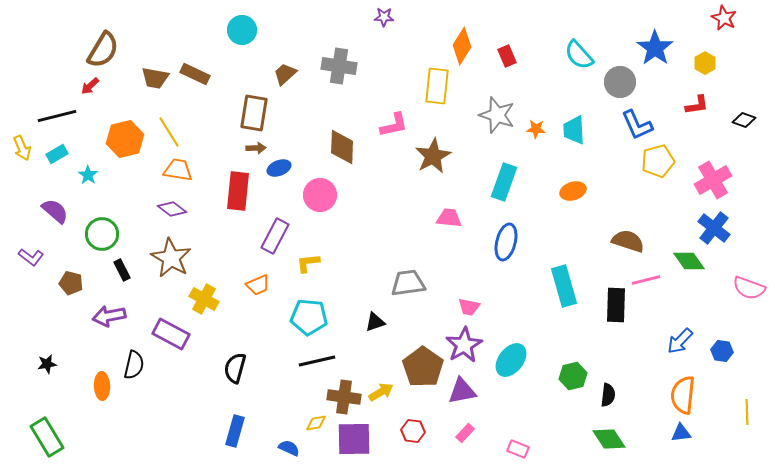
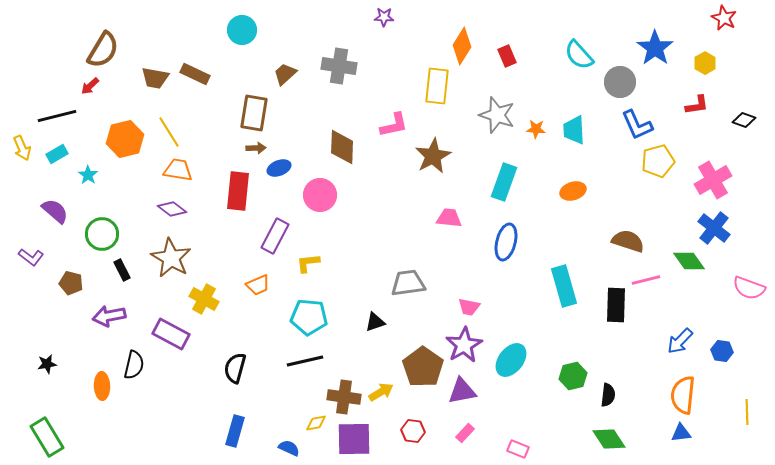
black line at (317, 361): moved 12 px left
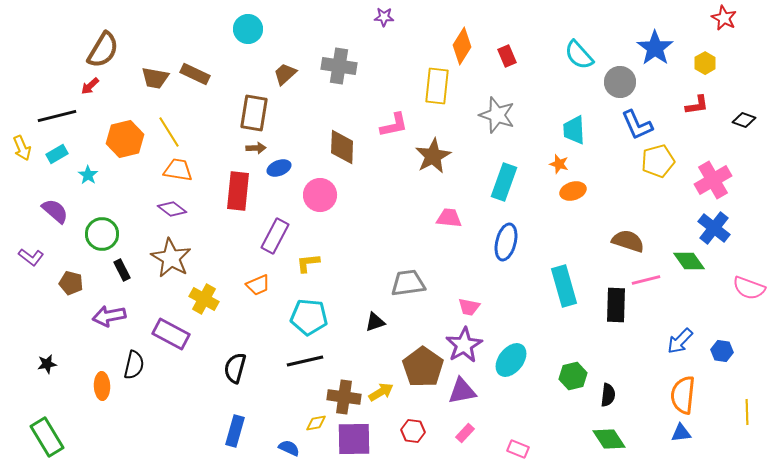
cyan circle at (242, 30): moved 6 px right, 1 px up
orange star at (536, 129): moved 23 px right, 35 px down; rotated 12 degrees clockwise
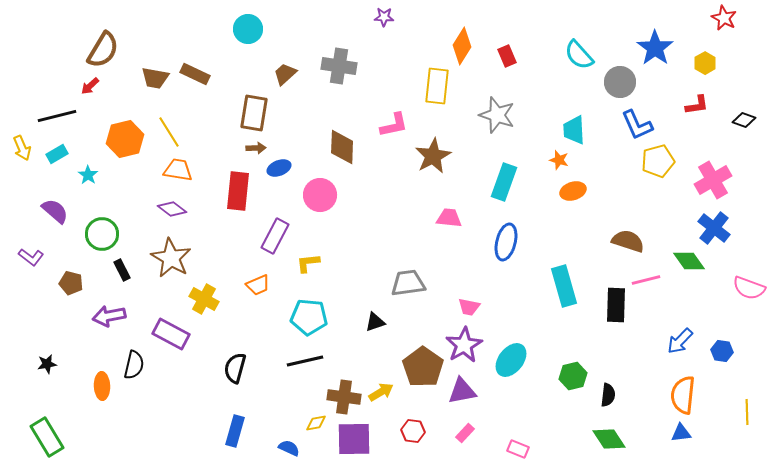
orange star at (559, 164): moved 4 px up
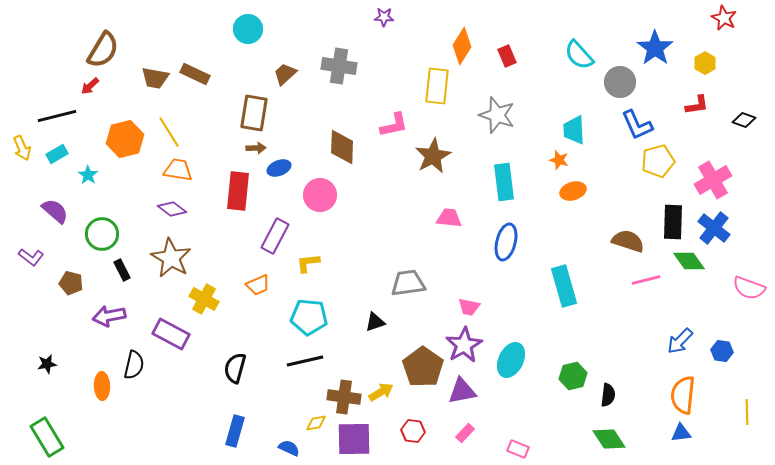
cyan rectangle at (504, 182): rotated 27 degrees counterclockwise
black rectangle at (616, 305): moved 57 px right, 83 px up
cyan ellipse at (511, 360): rotated 12 degrees counterclockwise
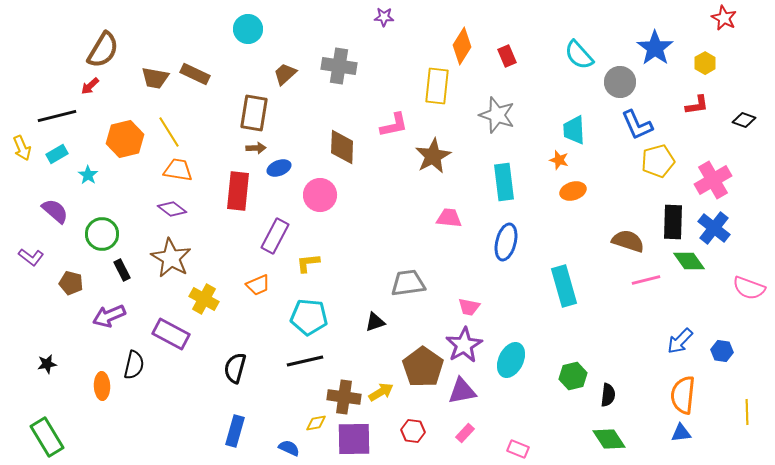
purple arrow at (109, 316): rotated 12 degrees counterclockwise
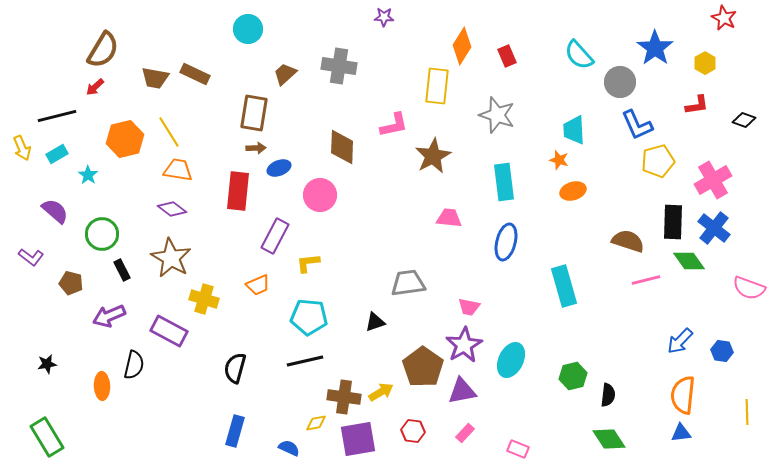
red arrow at (90, 86): moved 5 px right, 1 px down
yellow cross at (204, 299): rotated 12 degrees counterclockwise
purple rectangle at (171, 334): moved 2 px left, 3 px up
purple square at (354, 439): moved 4 px right; rotated 9 degrees counterclockwise
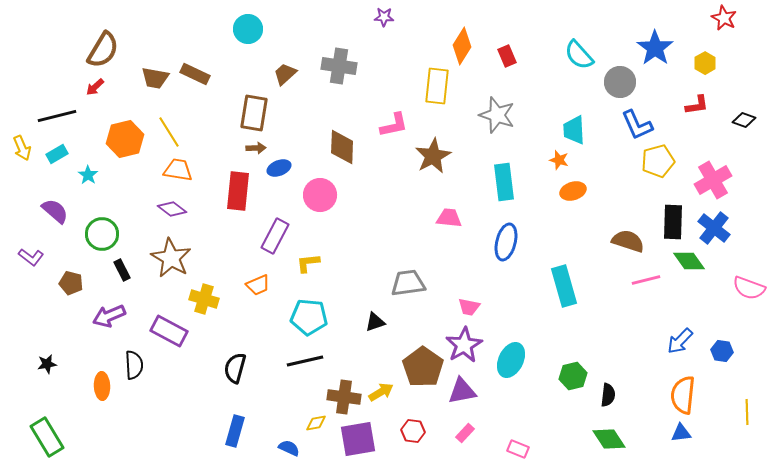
black semicircle at (134, 365): rotated 16 degrees counterclockwise
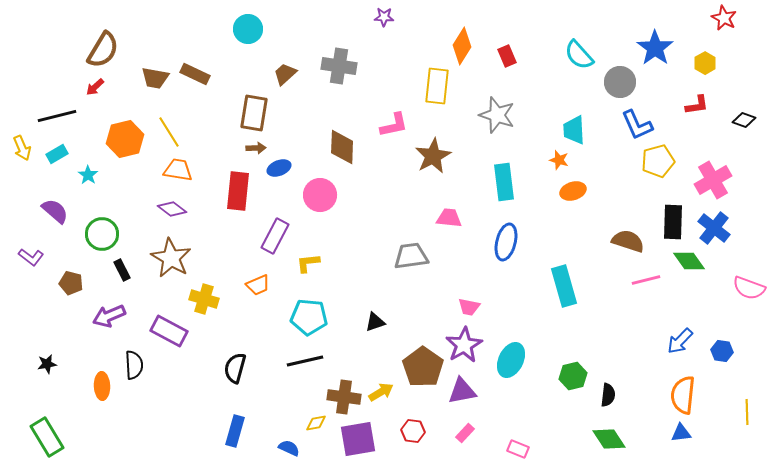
gray trapezoid at (408, 283): moved 3 px right, 27 px up
